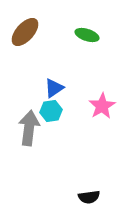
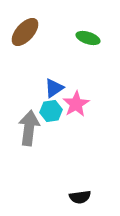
green ellipse: moved 1 px right, 3 px down
pink star: moved 26 px left, 2 px up
black semicircle: moved 9 px left
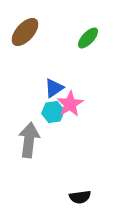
green ellipse: rotated 65 degrees counterclockwise
pink star: moved 6 px left
cyan hexagon: moved 2 px right, 1 px down
gray arrow: moved 12 px down
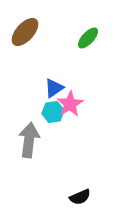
black semicircle: rotated 15 degrees counterclockwise
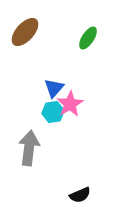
green ellipse: rotated 10 degrees counterclockwise
blue triangle: rotated 15 degrees counterclockwise
gray arrow: moved 8 px down
black semicircle: moved 2 px up
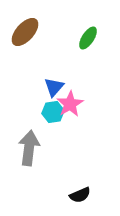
blue triangle: moved 1 px up
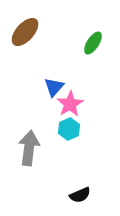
green ellipse: moved 5 px right, 5 px down
cyan hexagon: moved 16 px right, 17 px down; rotated 15 degrees counterclockwise
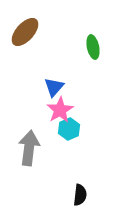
green ellipse: moved 4 px down; rotated 45 degrees counterclockwise
pink star: moved 10 px left, 6 px down
black semicircle: rotated 60 degrees counterclockwise
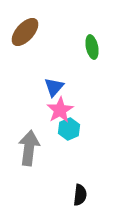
green ellipse: moved 1 px left
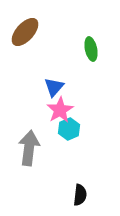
green ellipse: moved 1 px left, 2 px down
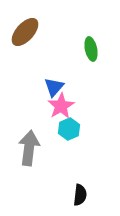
pink star: moved 1 px right, 4 px up
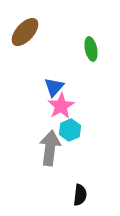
cyan hexagon: moved 1 px right, 1 px down
gray arrow: moved 21 px right
